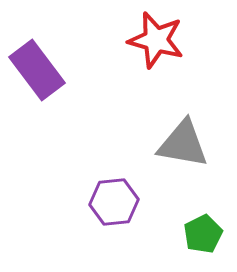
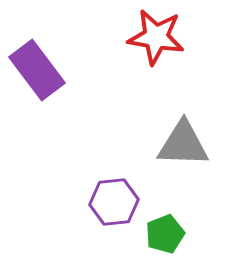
red star: moved 3 px up; rotated 6 degrees counterclockwise
gray triangle: rotated 8 degrees counterclockwise
green pentagon: moved 38 px left; rotated 6 degrees clockwise
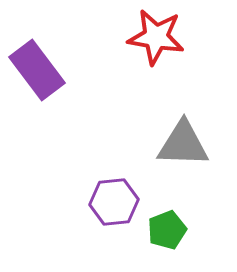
green pentagon: moved 2 px right, 4 px up
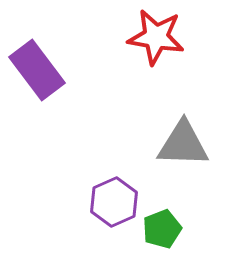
purple hexagon: rotated 18 degrees counterclockwise
green pentagon: moved 5 px left, 1 px up
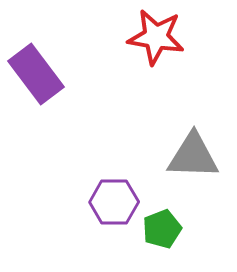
purple rectangle: moved 1 px left, 4 px down
gray triangle: moved 10 px right, 12 px down
purple hexagon: rotated 24 degrees clockwise
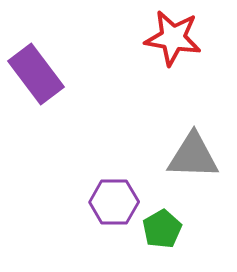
red star: moved 17 px right, 1 px down
green pentagon: rotated 9 degrees counterclockwise
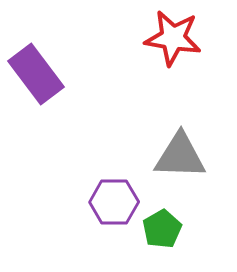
gray triangle: moved 13 px left
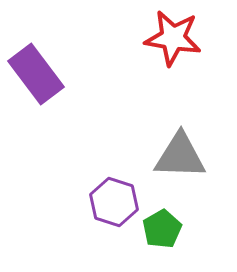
purple hexagon: rotated 18 degrees clockwise
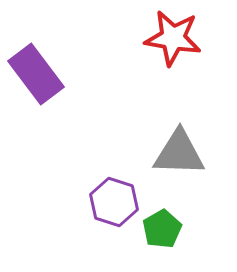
gray triangle: moved 1 px left, 3 px up
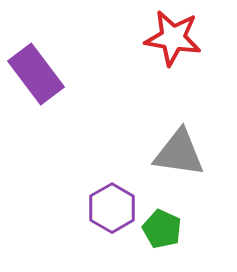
gray triangle: rotated 6 degrees clockwise
purple hexagon: moved 2 px left, 6 px down; rotated 12 degrees clockwise
green pentagon: rotated 18 degrees counterclockwise
